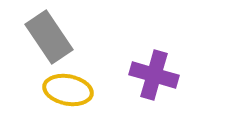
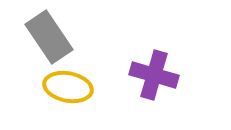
yellow ellipse: moved 3 px up
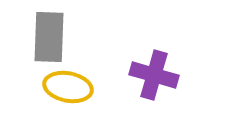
gray rectangle: rotated 36 degrees clockwise
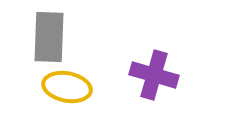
yellow ellipse: moved 1 px left
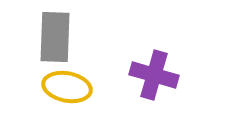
gray rectangle: moved 6 px right
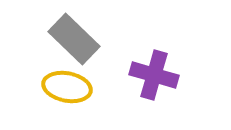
gray rectangle: moved 19 px right, 2 px down; rotated 48 degrees counterclockwise
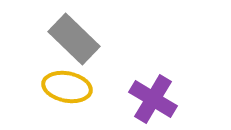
purple cross: moved 1 px left, 24 px down; rotated 15 degrees clockwise
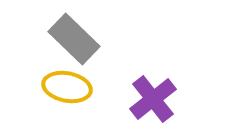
purple cross: rotated 21 degrees clockwise
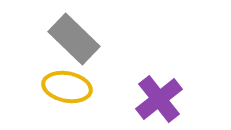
purple cross: moved 6 px right
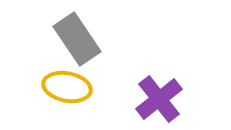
gray rectangle: moved 3 px right; rotated 12 degrees clockwise
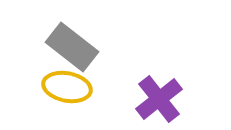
gray rectangle: moved 5 px left, 8 px down; rotated 18 degrees counterclockwise
